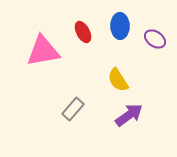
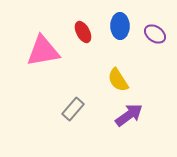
purple ellipse: moved 5 px up
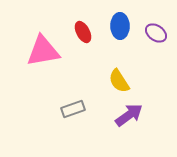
purple ellipse: moved 1 px right, 1 px up
yellow semicircle: moved 1 px right, 1 px down
gray rectangle: rotated 30 degrees clockwise
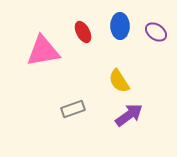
purple ellipse: moved 1 px up
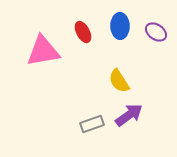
gray rectangle: moved 19 px right, 15 px down
